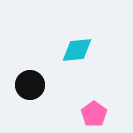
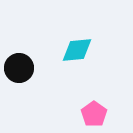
black circle: moved 11 px left, 17 px up
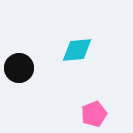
pink pentagon: rotated 15 degrees clockwise
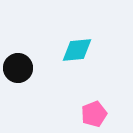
black circle: moved 1 px left
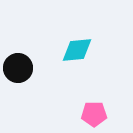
pink pentagon: rotated 20 degrees clockwise
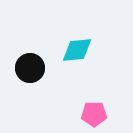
black circle: moved 12 px right
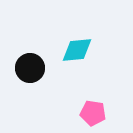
pink pentagon: moved 1 px left, 1 px up; rotated 10 degrees clockwise
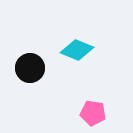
cyan diamond: rotated 28 degrees clockwise
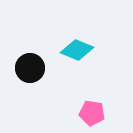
pink pentagon: moved 1 px left
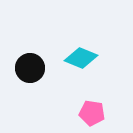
cyan diamond: moved 4 px right, 8 px down
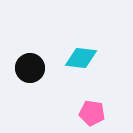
cyan diamond: rotated 16 degrees counterclockwise
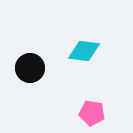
cyan diamond: moved 3 px right, 7 px up
